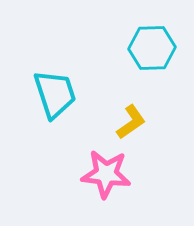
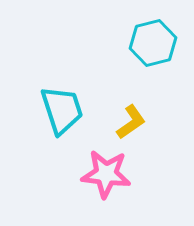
cyan hexagon: moved 1 px right, 5 px up; rotated 12 degrees counterclockwise
cyan trapezoid: moved 7 px right, 16 px down
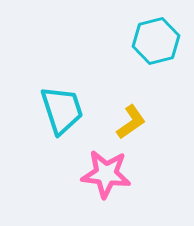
cyan hexagon: moved 3 px right, 2 px up
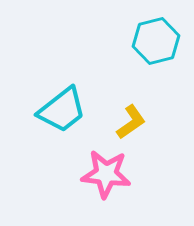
cyan trapezoid: rotated 70 degrees clockwise
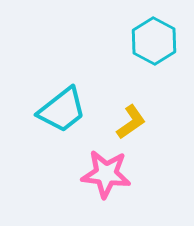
cyan hexagon: moved 2 px left; rotated 18 degrees counterclockwise
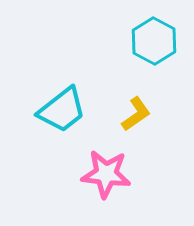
yellow L-shape: moved 5 px right, 8 px up
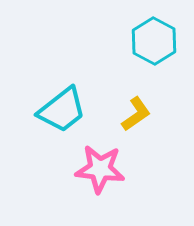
pink star: moved 6 px left, 5 px up
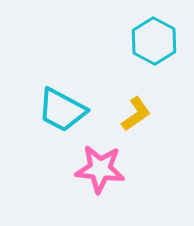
cyan trapezoid: rotated 66 degrees clockwise
